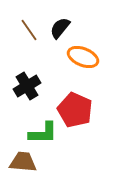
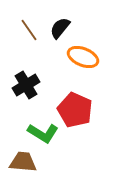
black cross: moved 1 px left, 1 px up
green L-shape: rotated 32 degrees clockwise
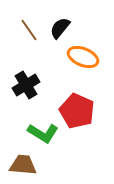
red pentagon: moved 2 px right, 1 px down
brown trapezoid: moved 3 px down
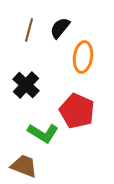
brown line: rotated 50 degrees clockwise
orange ellipse: rotated 76 degrees clockwise
black cross: rotated 16 degrees counterclockwise
brown trapezoid: moved 1 px right, 1 px down; rotated 16 degrees clockwise
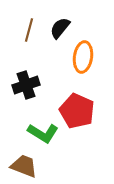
black cross: rotated 28 degrees clockwise
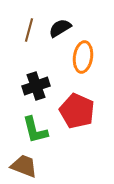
black semicircle: rotated 20 degrees clockwise
black cross: moved 10 px right, 1 px down
green L-shape: moved 8 px left, 3 px up; rotated 44 degrees clockwise
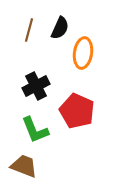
black semicircle: rotated 145 degrees clockwise
orange ellipse: moved 4 px up
black cross: rotated 8 degrees counterclockwise
green L-shape: rotated 8 degrees counterclockwise
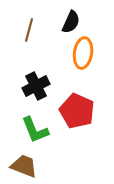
black semicircle: moved 11 px right, 6 px up
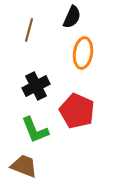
black semicircle: moved 1 px right, 5 px up
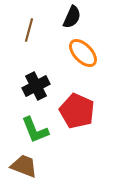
orange ellipse: rotated 52 degrees counterclockwise
